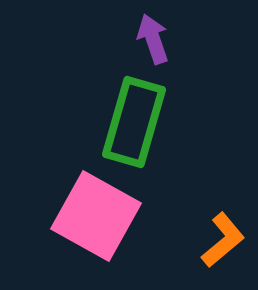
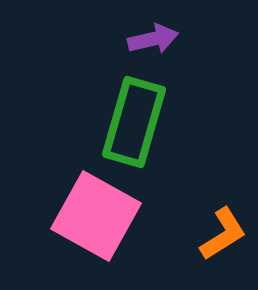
purple arrow: rotated 96 degrees clockwise
orange L-shape: moved 6 px up; rotated 8 degrees clockwise
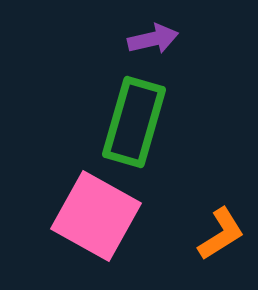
orange L-shape: moved 2 px left
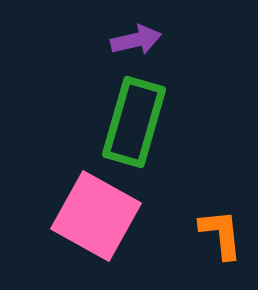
purple arrow: moved 17 px left, 1 px down
orange L-shape: rotated 64 degrees counterclockwise
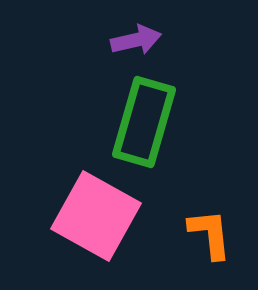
green rectangle: moved 10 px right
orange L-shape: moved 11 px left
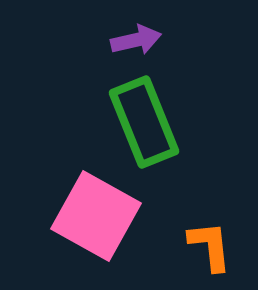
green rectangle: rotated 38 degrees counterclockwise
orange L-shape: moved 12 px down
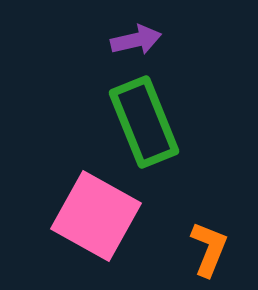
orange L-shape: moved 1 px left, 3 px down; rotated 28 degrees clockwise
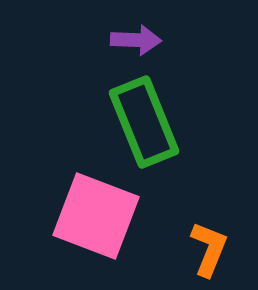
purple arrow: rotated 15 degrees clockwise
pink square: rotated 8 degrees counterclockwise
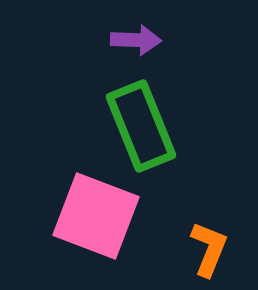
green rectangle: moved 3 px left, 4 px down
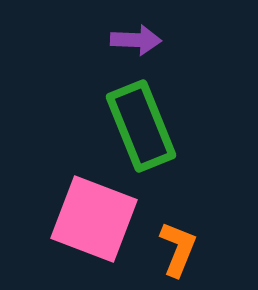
pink square: moved 2 px left, 3 px down
orange L-shape: moved 31 px left
